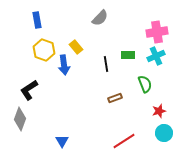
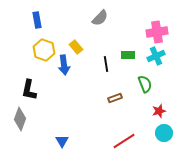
black L-shape: rotated 45 degrees counterclockwise
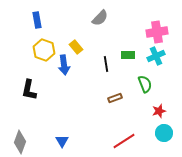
gray diamond: moved 23 px down
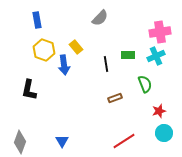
pink cross: moved 3 px right
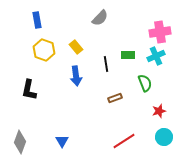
blue arrow: moved 12 px right, 11 px down
green semicircle: moved 1 px up
cyan circle: moved 4 px down
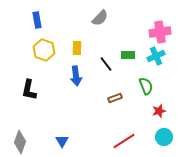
yellow rectangle: moved 1 px right, 1 px down; rotated 40 degrees clockwise
black line: rotated 28 degrees counterclockwise
green semicircle: moved 1 px right, 3 px down
